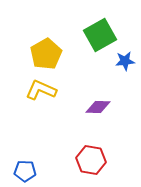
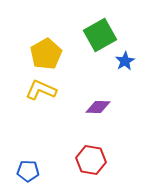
blue star: rotated 24 degrees counterclockwise
blue pentagon: moved 3 px right
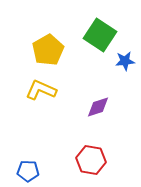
green square: rotated 28 degrees counterclockwise
yellow pentagon: moved 2 px right, 4 px up
blue star: rotated 24 degrees clockwise
purple diamond: rotated 20 degrees counterclockwise
